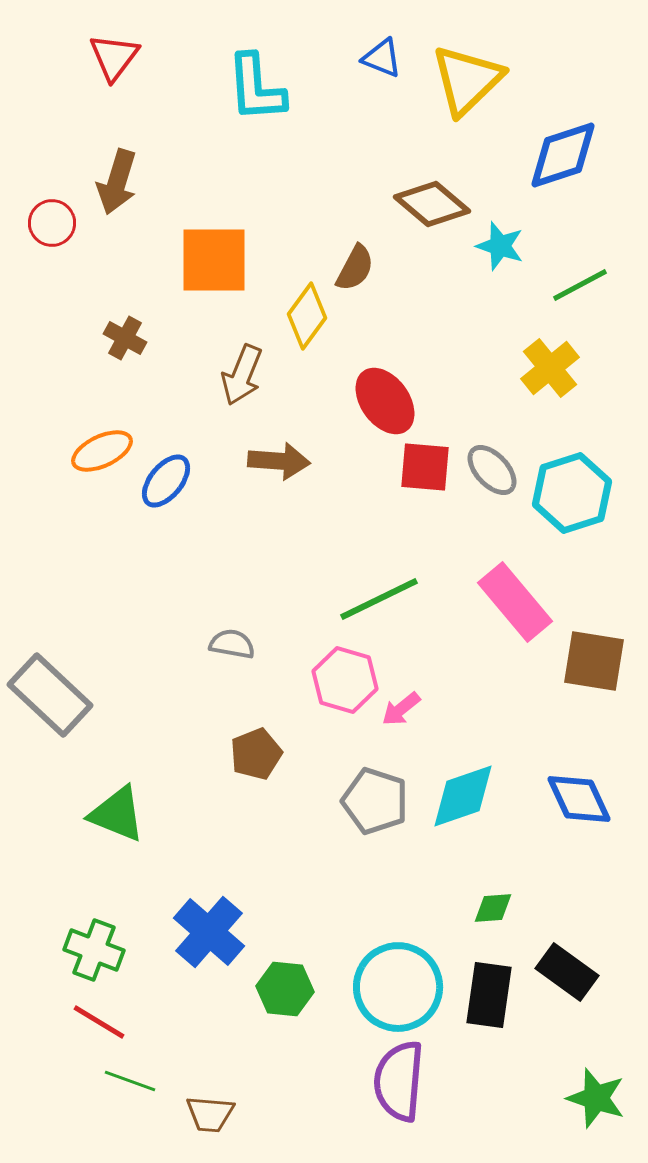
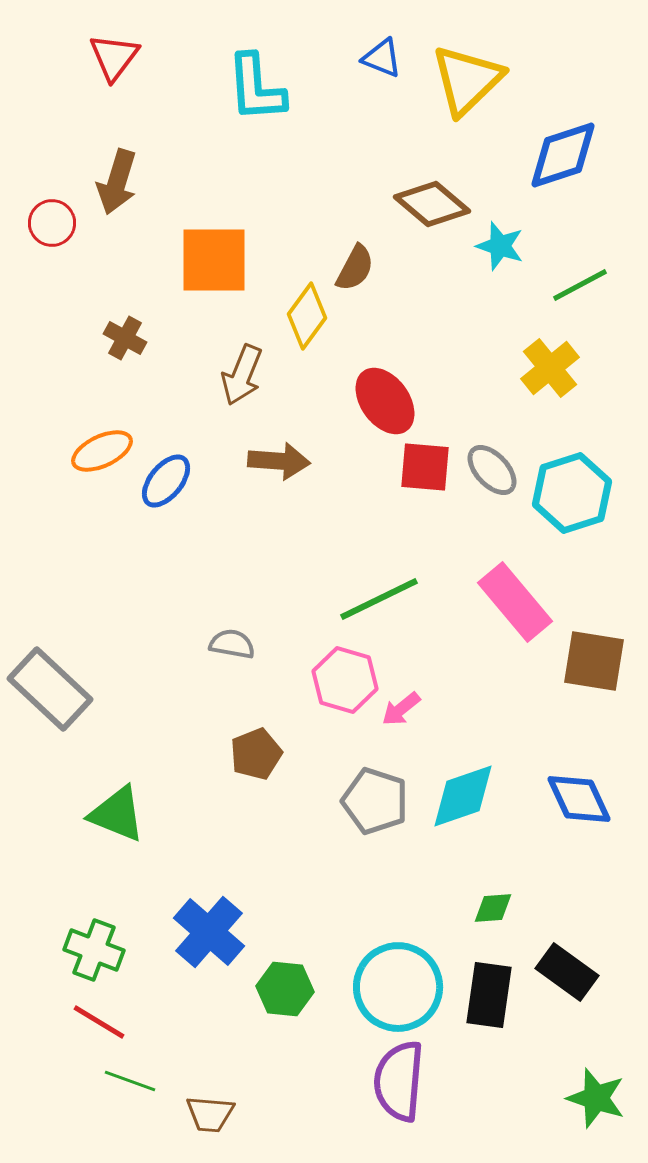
gray rectangle at (50, 695): moved 6 px up
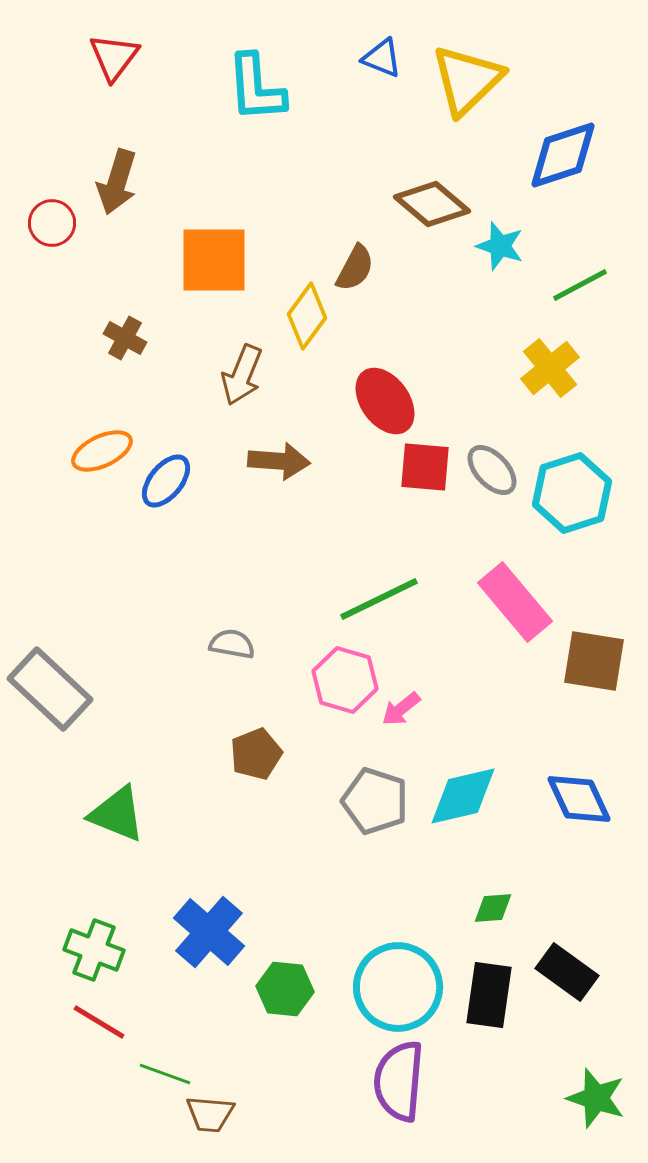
cyan diamond at (463, 796): rotated 6 degrees clockwise
green line at (130, 1081): moved 35 px right, 7 px up
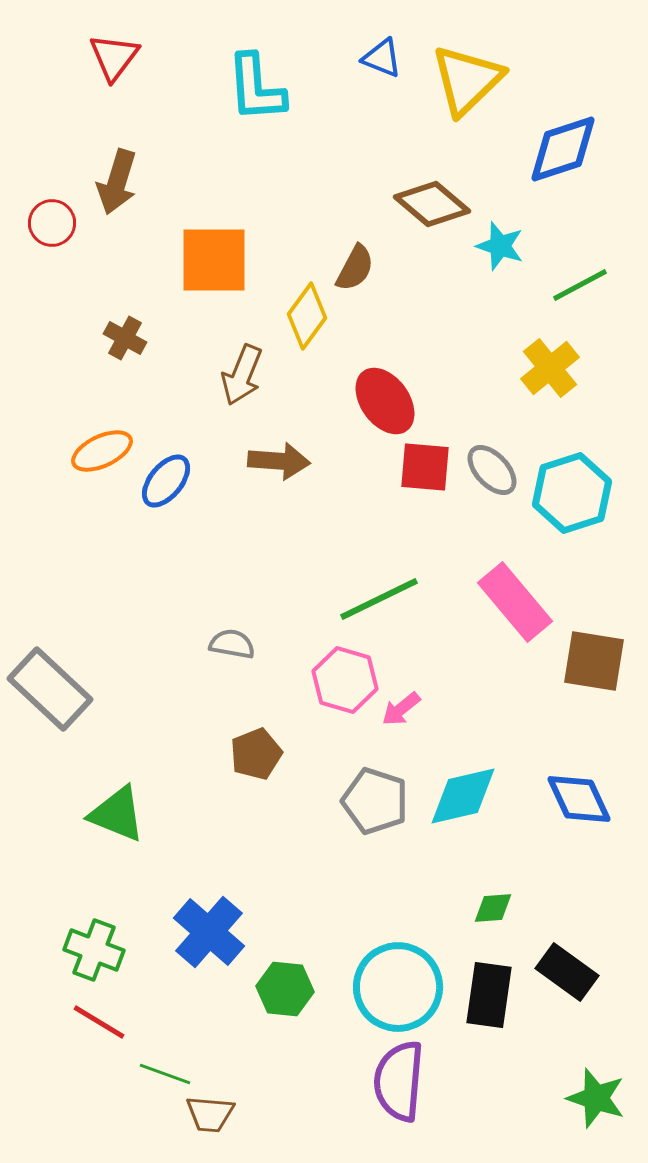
blue diamond at (563, 155): moved 6 px up
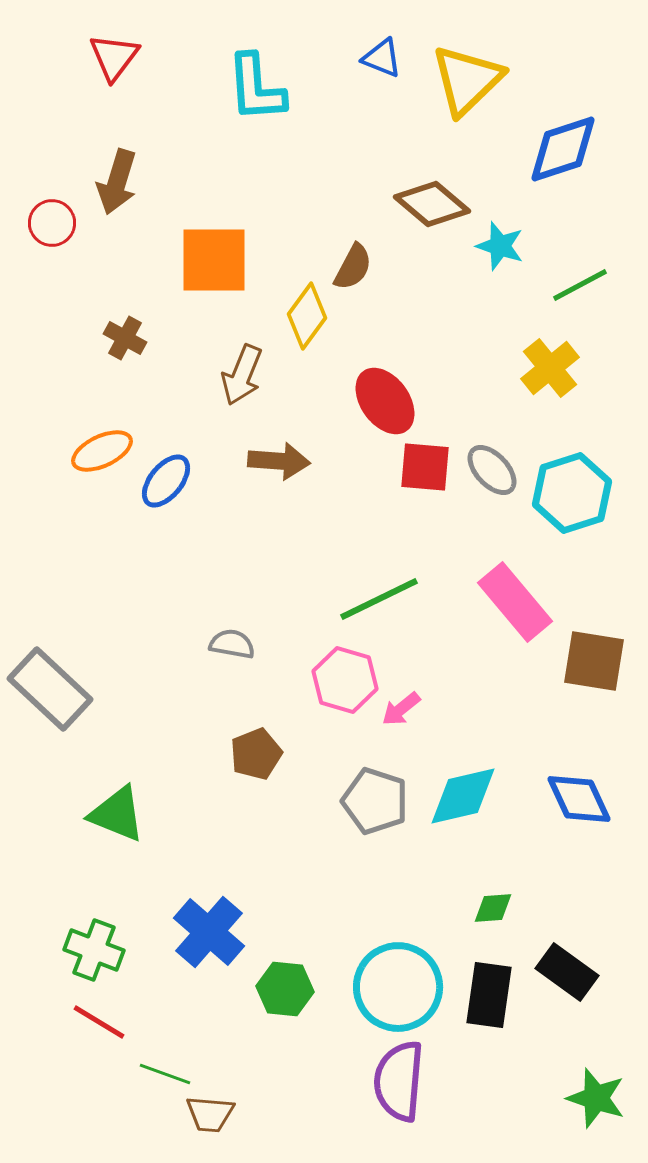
brown semicircle at (355, 268): moved 2 px left, 1 px up
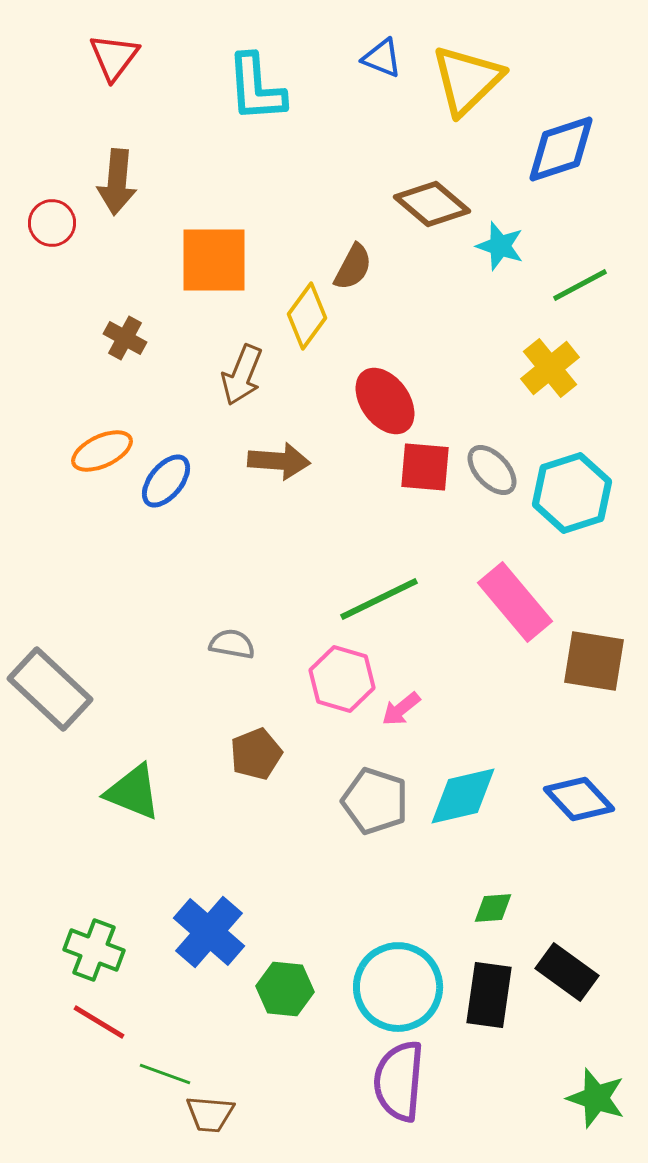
blue diamond at (563, 149): moved 2 px left
brown arrow at (117, 182): rotated 12 degrees counterclockwise
pink hexagon at (345, 680): moved 3 px left, 1 px up
blue diamond at (579, 799): rotated 18 degrees counterclockwise
green triangle at (117, 814): moved 16 px right, 22 px up
